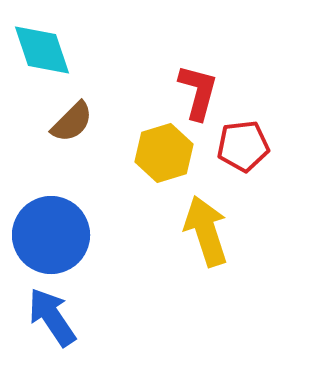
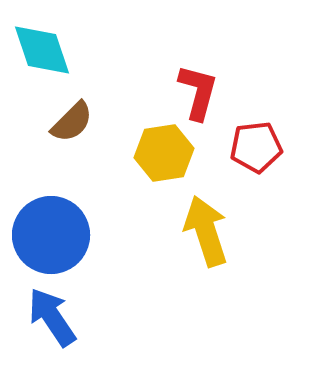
red pentagon: moved 13 px right, 1 px down
yellow hexagon: rotated 8 degrees clockwise
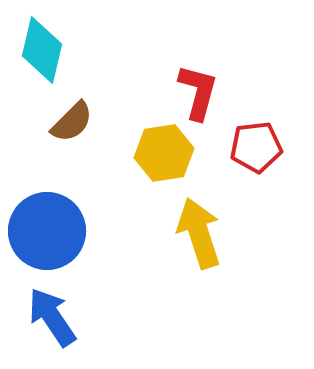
cyan diamond: rotated 32 degrees clockwise
yellow arrow: moved 7 px left, 2 px down
blue circle: moved 4 px left, 4 px up
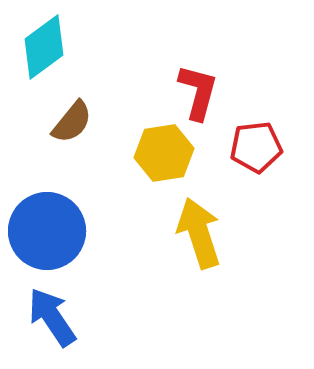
cyan diamond: moved 2 px right, 3 px up; rotated 40 degrees clockwise
brown semicircle: rotated 6 degrees counterclockwise
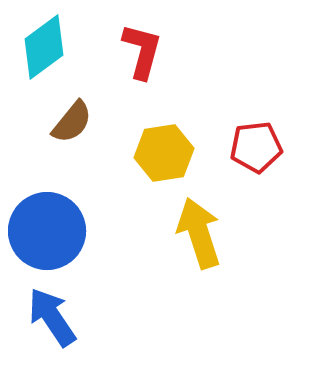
red L-shape: moved 56 px left, 41 px up
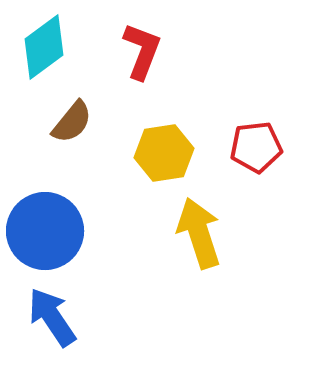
red L-shape: rotated 6 degrees clockwise
blue circle: moved 2 px left
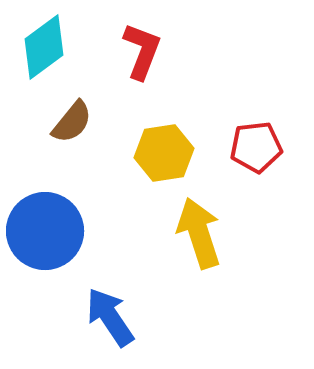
blue arrow: moved 58 px right
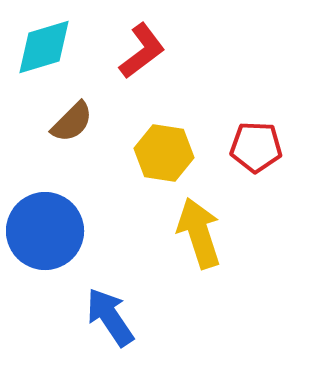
cyan diamond: rotated 20 degrees clockwise
red L-shape: rotated 32 degrees clockwise
brown semicircle: rotated 6 degrees clockwise
red pentagon: rotated 9 degrees clockwise
yellow hexagon: rotated 18 degrees clockwise
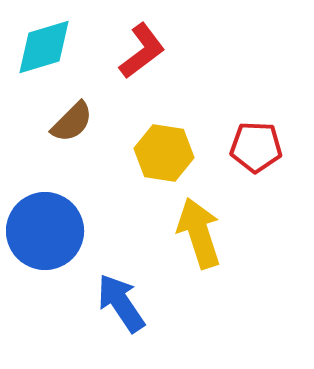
blue arrow: moved 11 px right, 14 px up
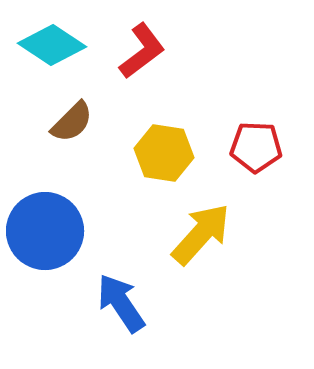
cyan diamond: moved 8 px right, 2 px up; rotated 50 degrees clockwise
yellow arrow: moved 2 px right, 1 px down; rotated 60 degrees clockwise
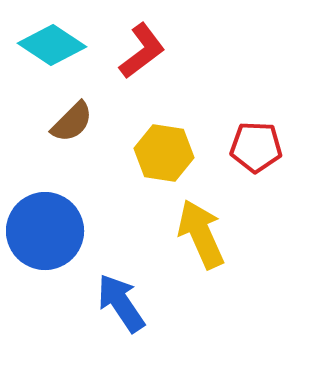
yellow arrow: rotated 66 degrees counterclockwise
